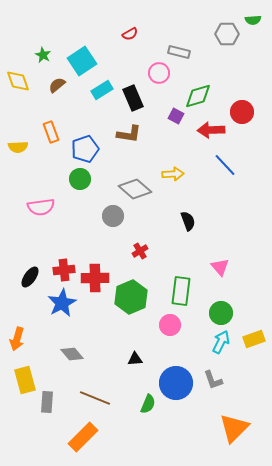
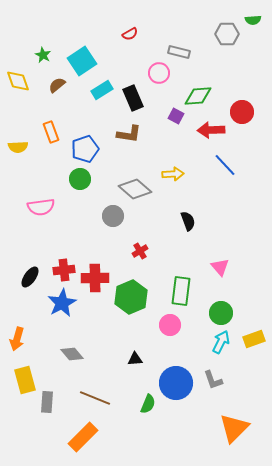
green diamond at (198, 96): rotated 12 degrees clockwise
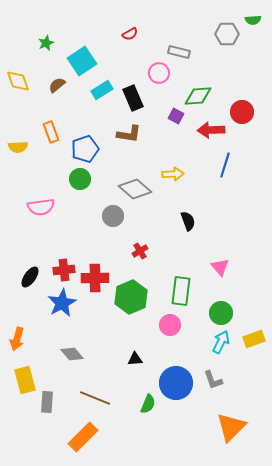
green star at (43, 55): moved 3 px right, 12 px up; rotated 21 degrees clockwise
blue line at (225, 165): rotated 60 degrees clockwise
orange triangle at (234, 428): moved 3 px left, 1 px up
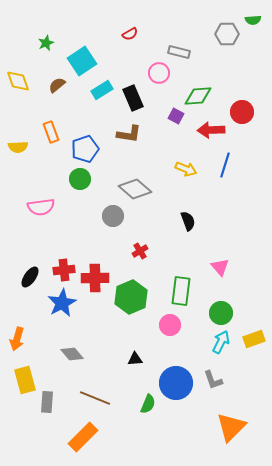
yellow arrow at (173, 174): moved 13 px right, 5 px up; rotated 25 degrees clockwise
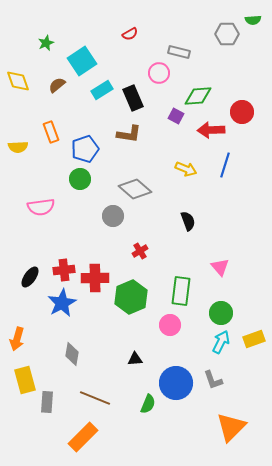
gray diamond at (72, 354): rotated 50 degrees clockwise
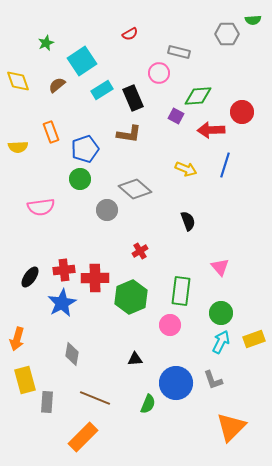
gray circle at (113, 216): moved 6 px left, 6 px up
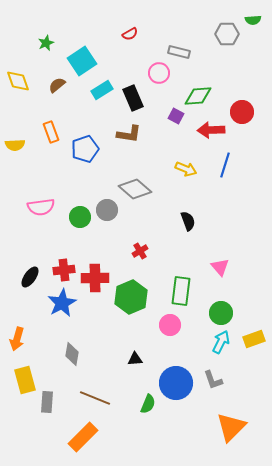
yellow semicircle at (18, 147): moved 3 px left, 2 px up
green circle at (80, 179): moved 38 px down
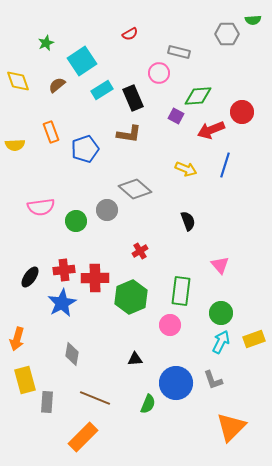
red arrow at (211, 130): rotated 20 degrees counterclockwise
green circle at (80, 217): moved 4 px left, 4 px down
pink triangle at (220, 267): moved 2 px up
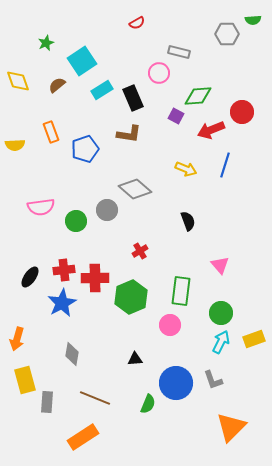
red semicircle at (130, 34): moved 7 px right, 11 px up
orange rectangle at (83, 437): rotated 12 degrees clockwise
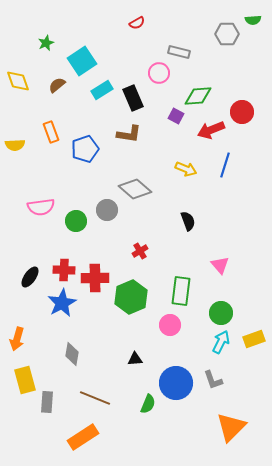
red cross at (64, 270): rotated 10 degrees clockwise
